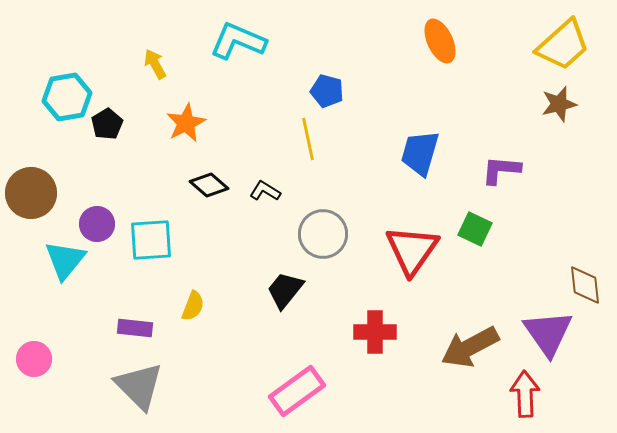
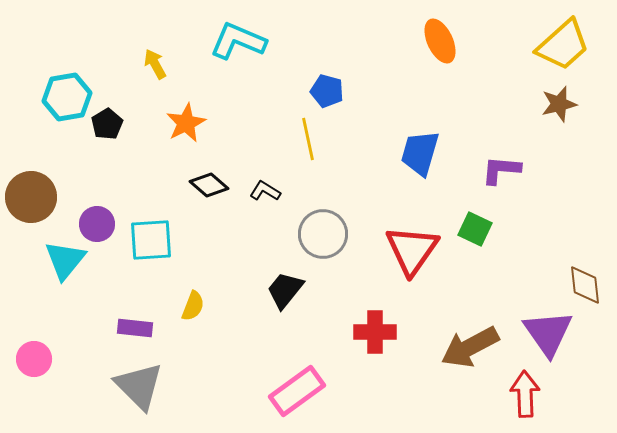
brown circle: moved 4 px down
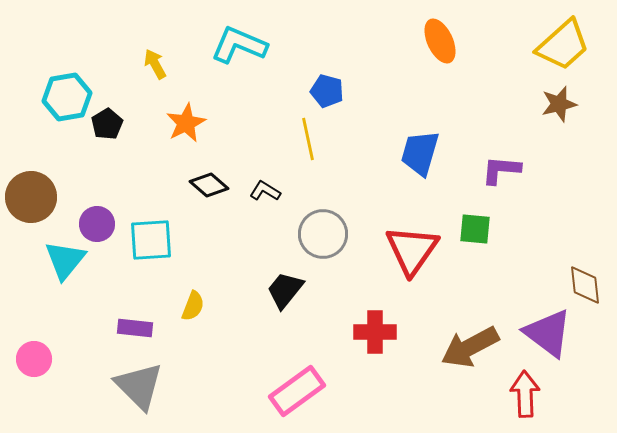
cyan L-shape: moved 1 px right, 4 px down
green square: rotated 20 degrees counterclockwise
purple triangle: rotated 18 degrees counterclockwise
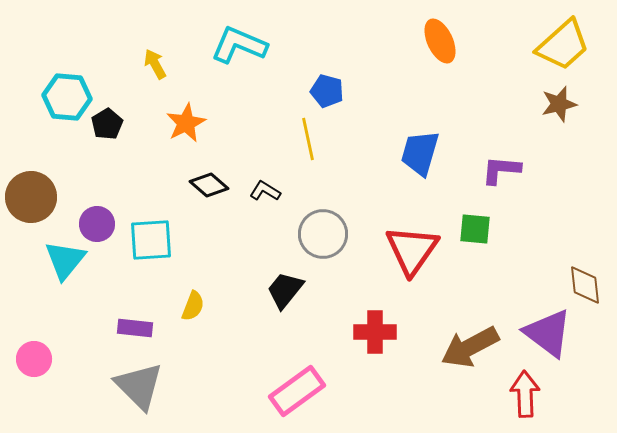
cyan hexagon: rotated 15 degrees clockwise
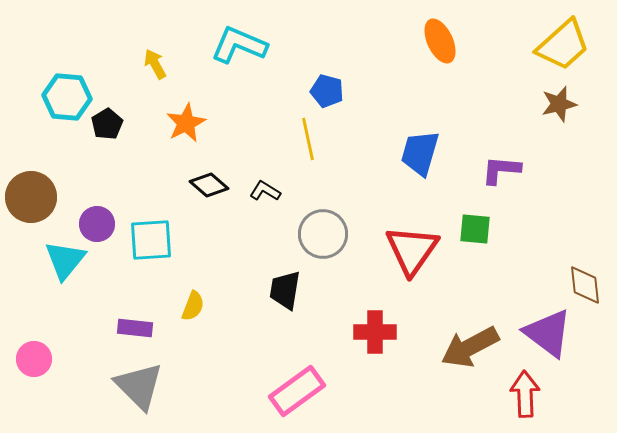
black trapezoid: rotated 30 degrees counterclockwise
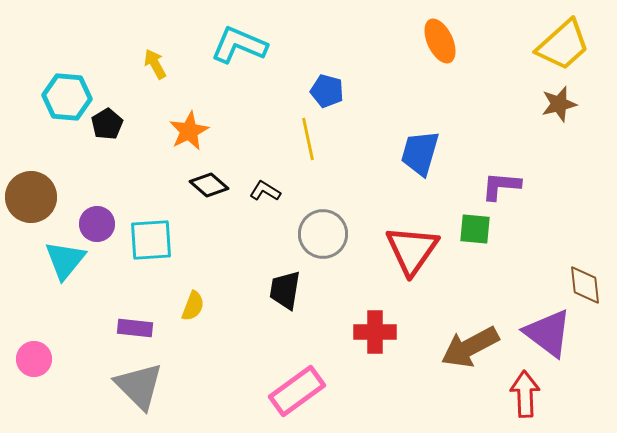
orange star: moved 3 px right, 8 px down
purple L-shape: moved 16 px down
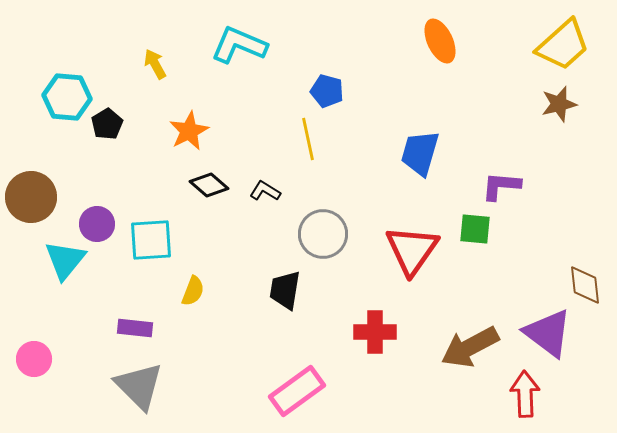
yellow semicircle: moved 15 px up
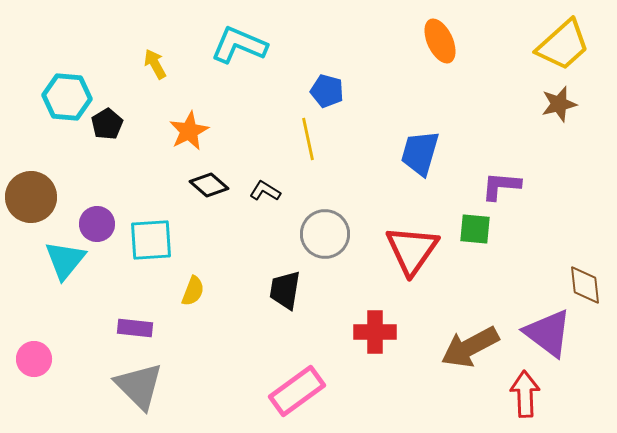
gray circle: moved 2 px right
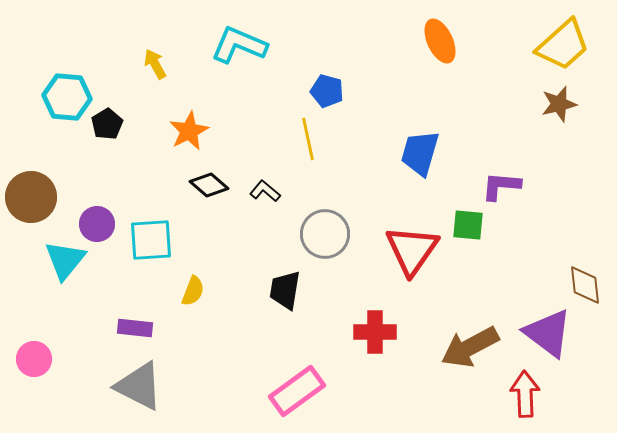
black L-shape: rotated 8 degrees clockwise
green square: moved 7 px left, 4 px up
gray triangle: rotated 18 degrees counterclockwise
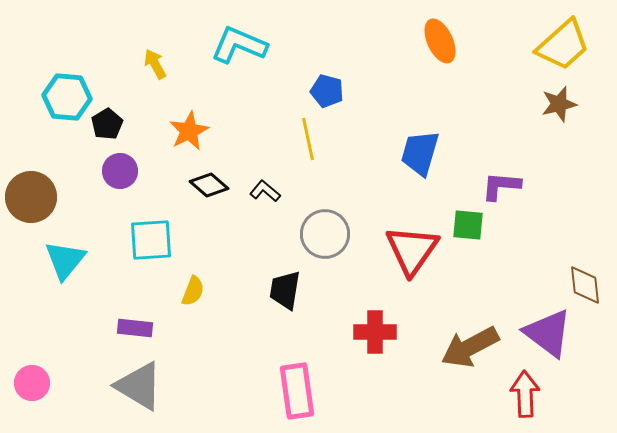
purple circle: moved 23 px right, 53 px up
pink circle: moved 2 px left, 24 px down
gray triangle: rotated 4 degrees clockwise
pink rectangle: rotated 62 degrees counterclockwise
